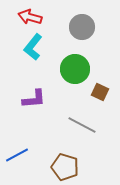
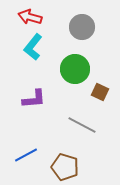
blue line: moved 9 px right
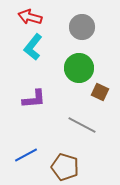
green circle: moved 4 px right, 1 px up
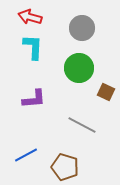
gray circle: moved 1 px down
cyan L-shape: rotated 144 degrees clockwise
brown square: moved 6 px right
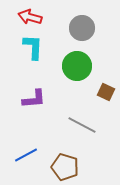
green circle: moved 2 px left, 2 px up
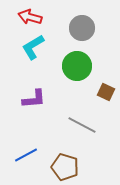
cyan L-shape: rotated 124 degrees counterclockwise
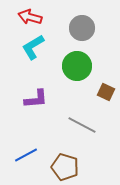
purple L-shape: moved 2 px right
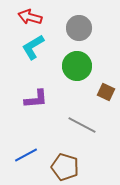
gray circle: moved 3 px left
